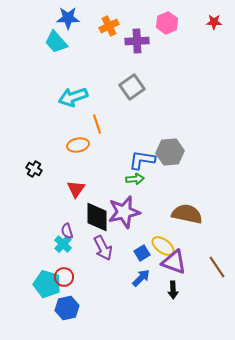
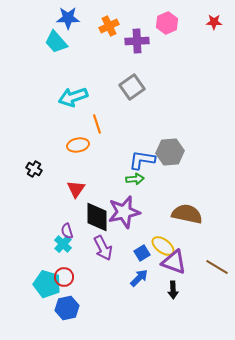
brown line: rotated 25 degrees counterclockwise
blue arrow: moved 2 px left
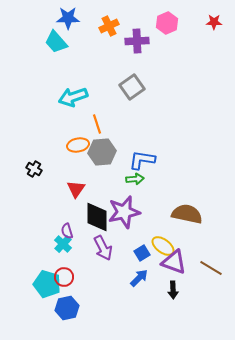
gray hexagon: moved 68 px left
brown line: moved 6 px left, 1 px down
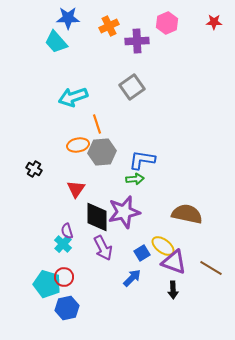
blue arrow: moved 7 px left
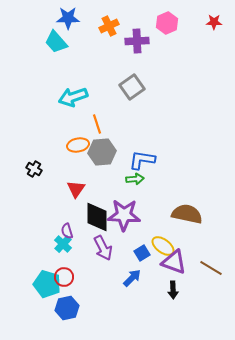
purple star: moved 3 px down; rotated 16 degrees clockwise
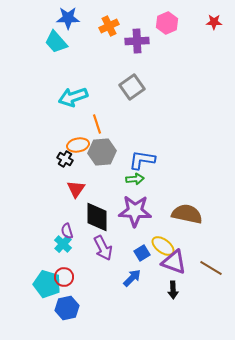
black cross: moved 31 px right, 10 px up
purple star: moved 11 px right, 4 px up
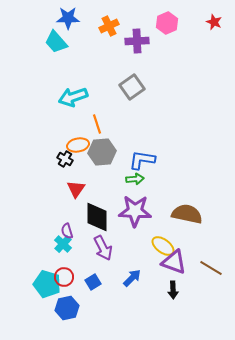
red star: rotated 21 degrees clockwise
blue square: moved 49 px left, 29 px down
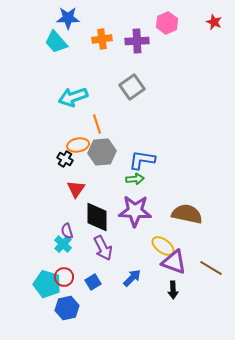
orange cross: moved 7 px left, 13 px down; rotated 18 degrees clockwise
